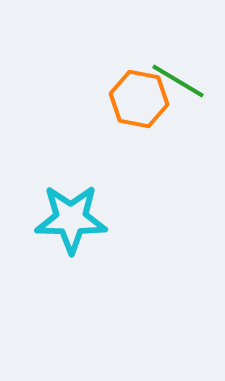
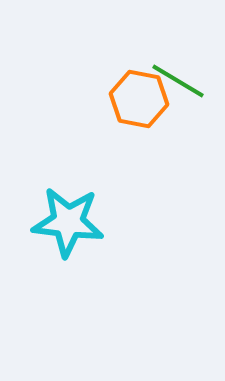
cyan star: moved 3 px left, 3 px down; rotated 6 degrees clockwise
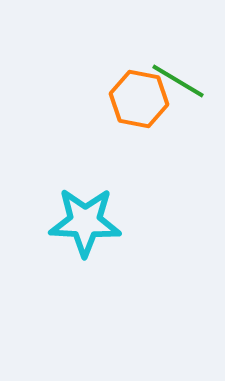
cyan star: moved 17 px right; rotated 4 degrees counterclockwise
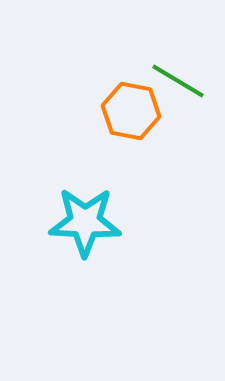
orange hexagon: moved 8 px left, 12 px down
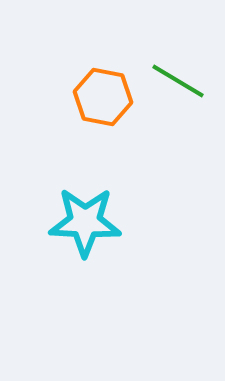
orange hexagon: moved 28 px left, 14 px up
